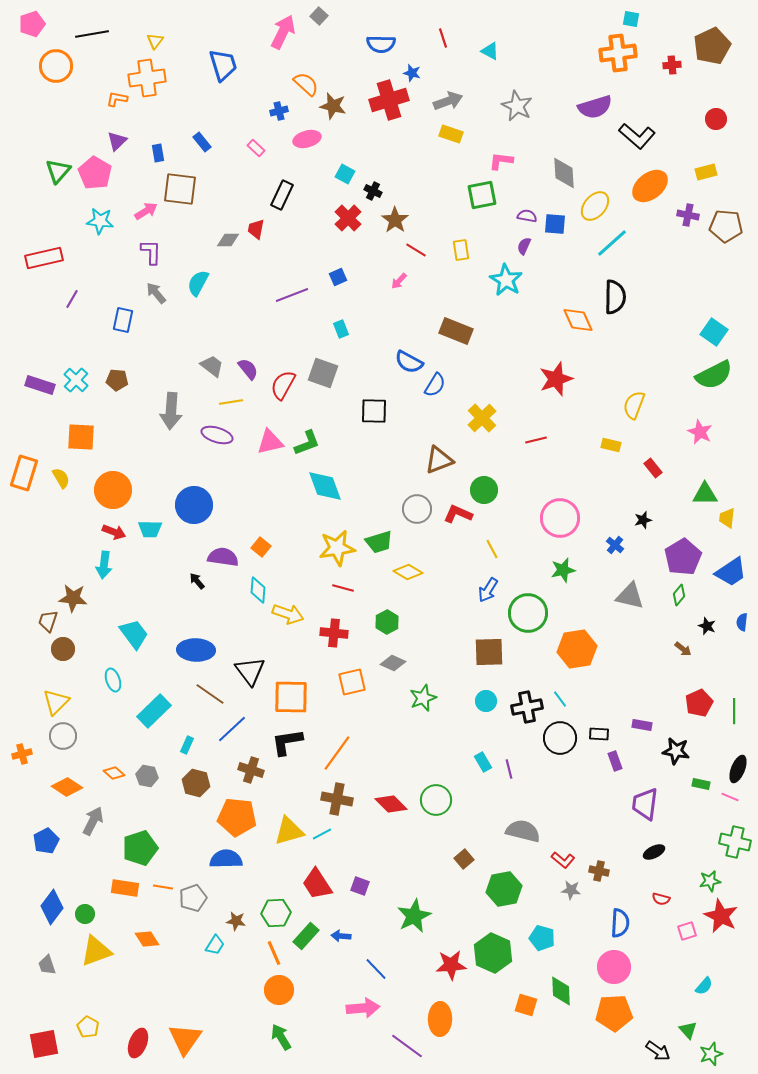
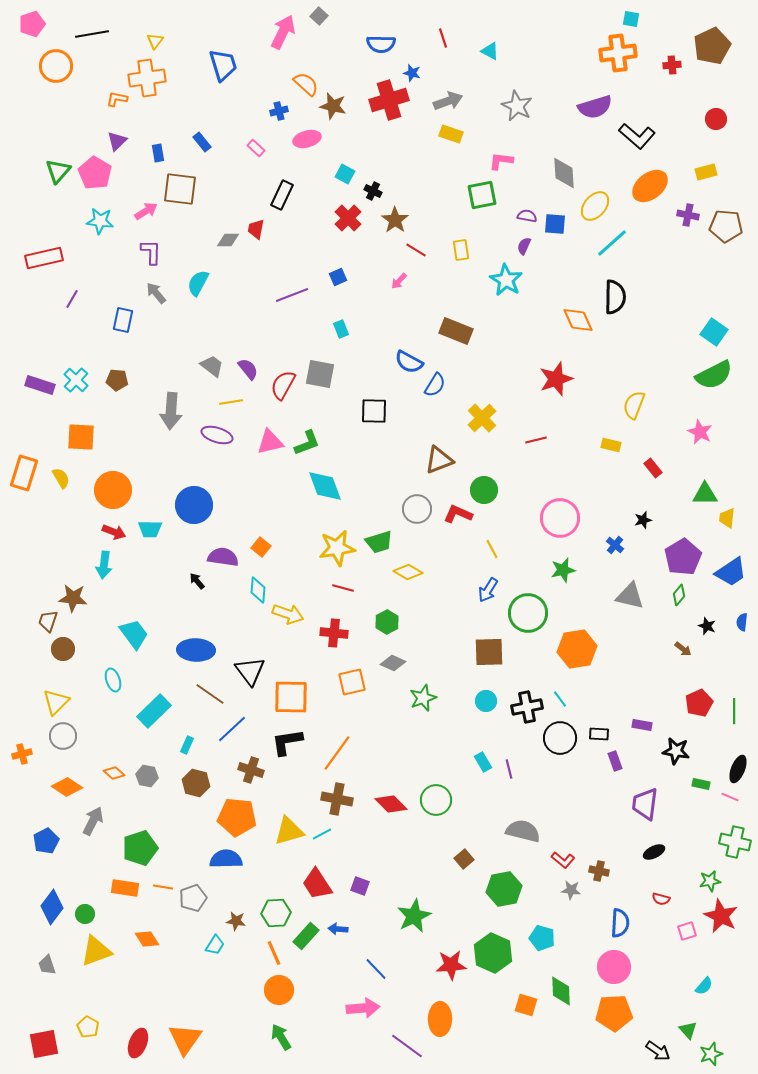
gray square at (323, 373): moved 3 px left, 1 px down; rotated 8 degrees counterclockwise
blue arrow at (341, 936): moved 3 px left, 7 px up
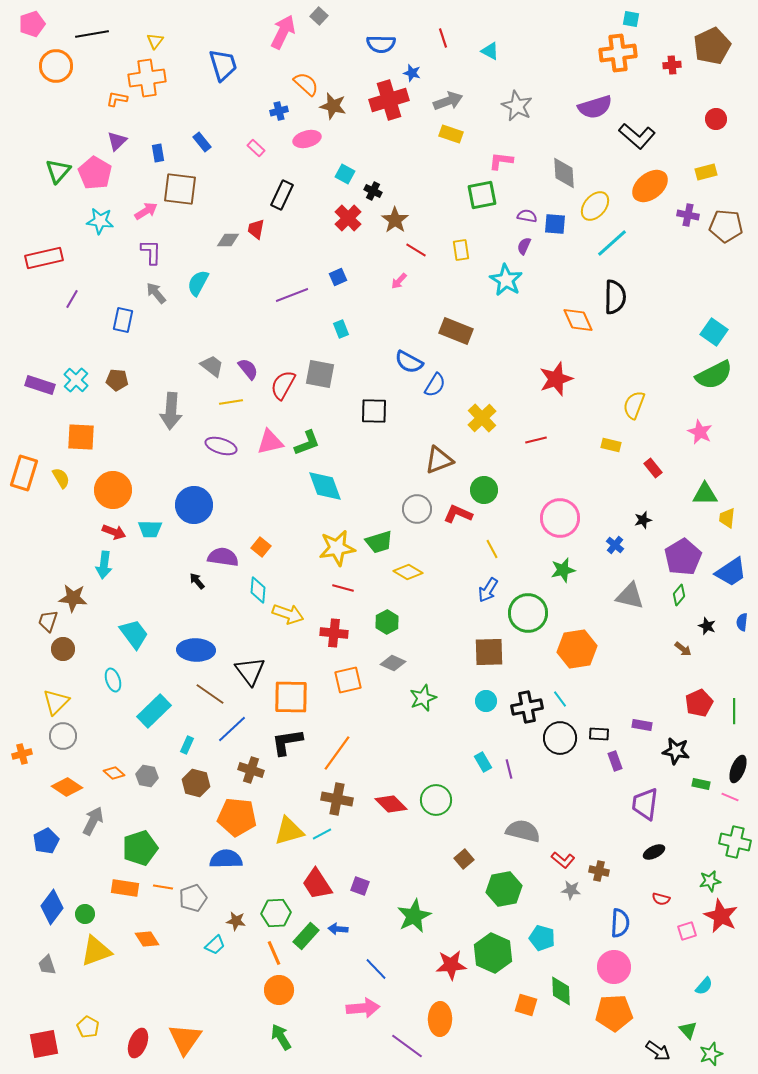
purple ellipse at (217, 435): moved 4 px right, 11 px down
orange square at (352, 682): moved 4 px left, 2 px up
cyan trapezoid at (215, 945): rotated 15 degrees clockwise
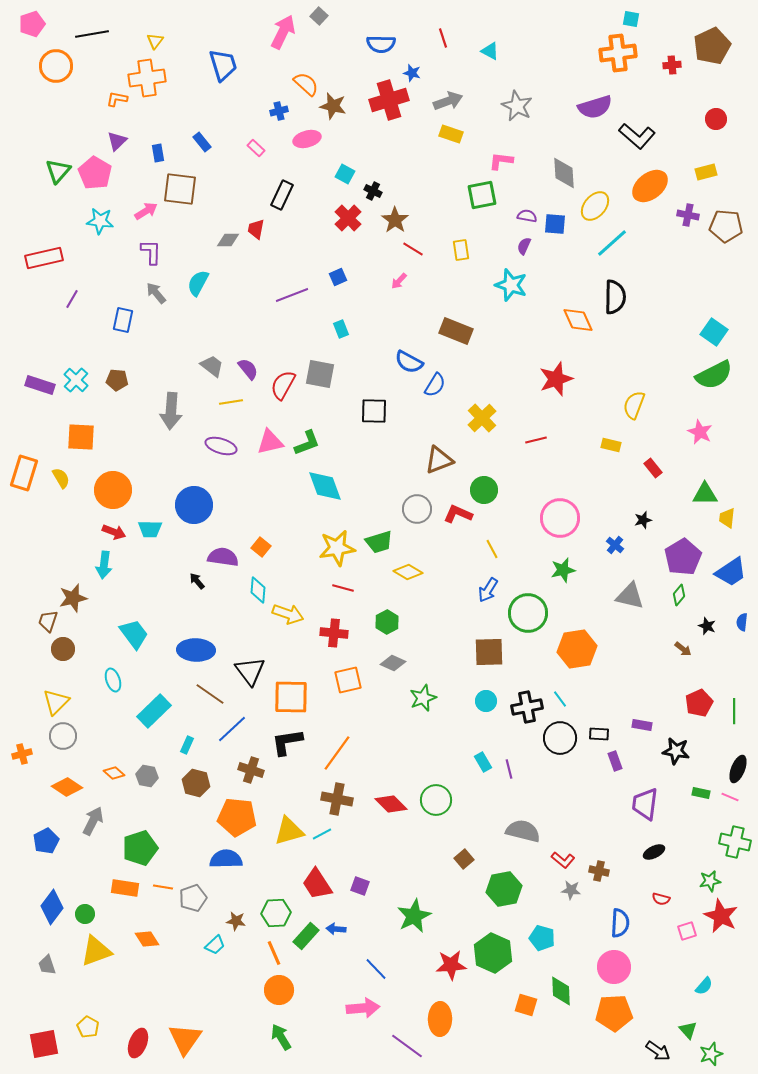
red line at (416, 250): moved 3 px left, 1 px up
cyan star at (506, 280): moved 5 px right, 5 px down; rotated 12 degrees counterclockwise
brown star at (73, 598): rotated 20 degrees counterclockwise
green rectangle at (701, 784): moved 9 px down
blue arrow at (338, 929): moved 2 px left
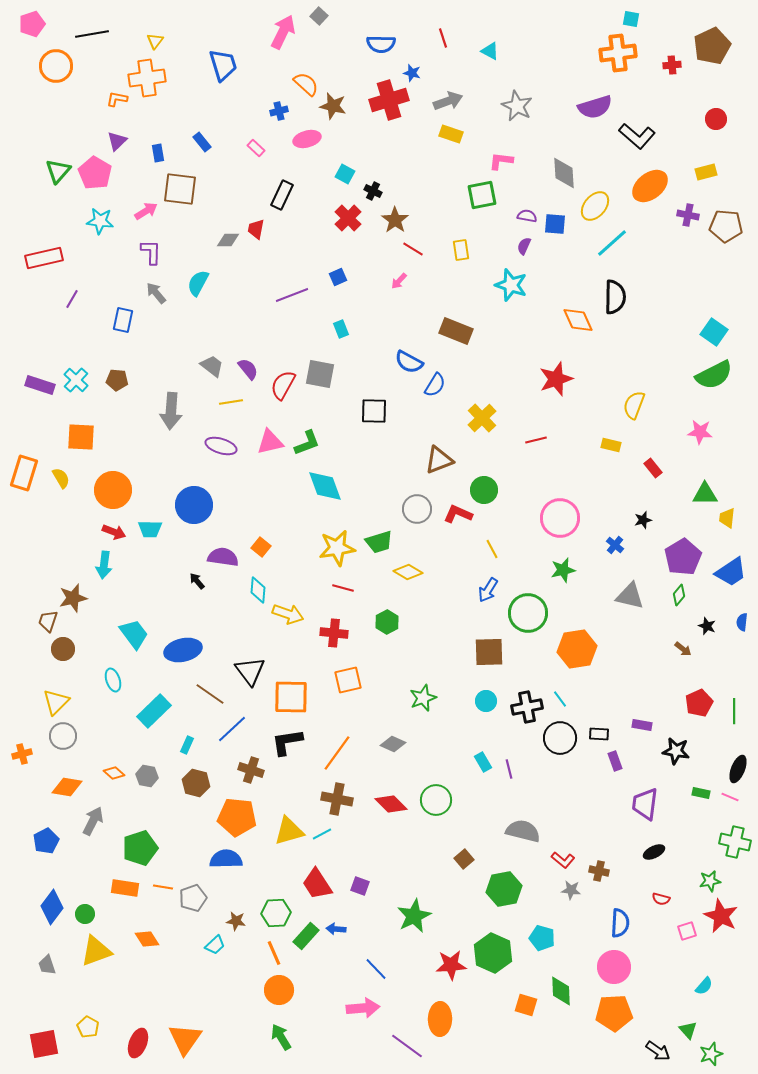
pink star at (700, 432): rotated 20 degrees counterclockwise
blue ellipse at (196, 650): moved 13 px left; rotated 15 degrees counterclockwise
gray diamond at (393, 663): moved 81 px down
orange diamond at (67, 787): rotated 24 degrees counterclockwise
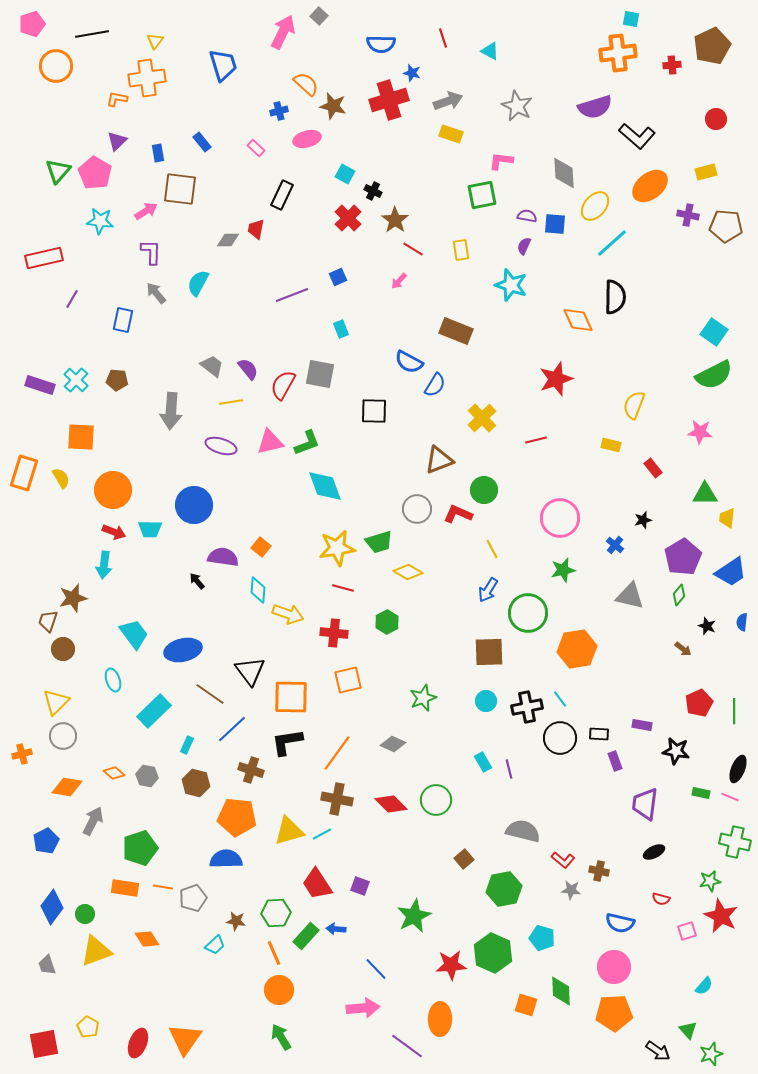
blue semicircle at (620, 923): rotated 100 degrees clockwise
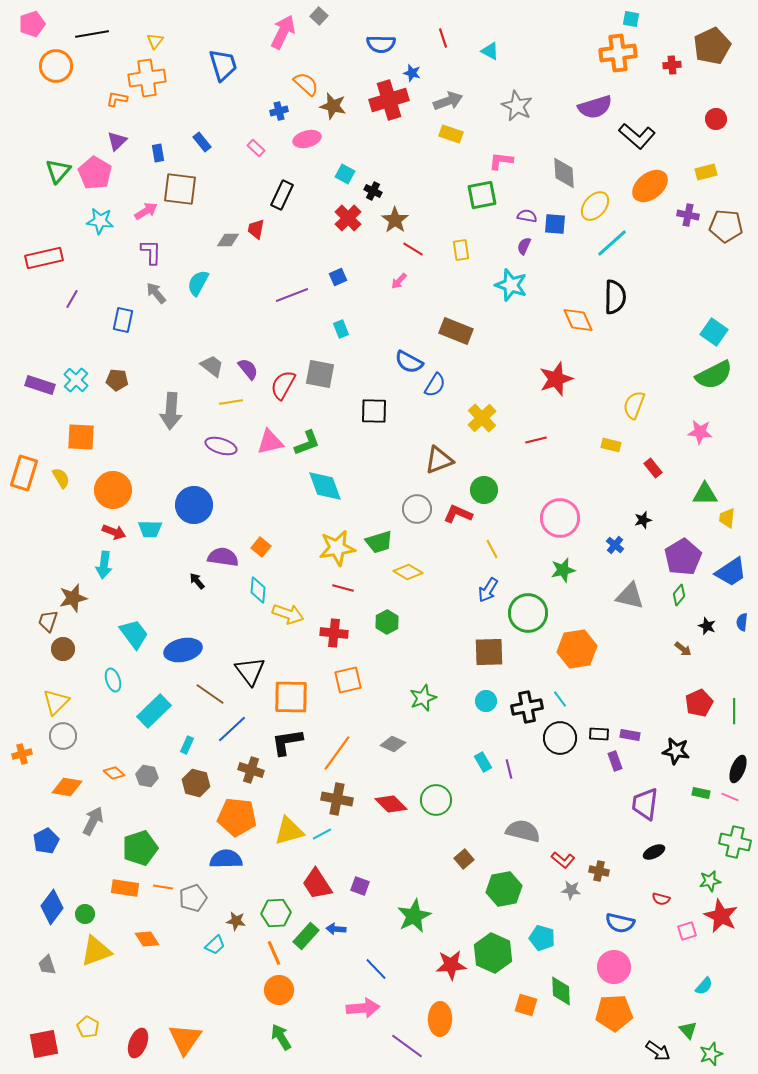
purple rectangle at (642, 725): moved 12 px left, 10 px down
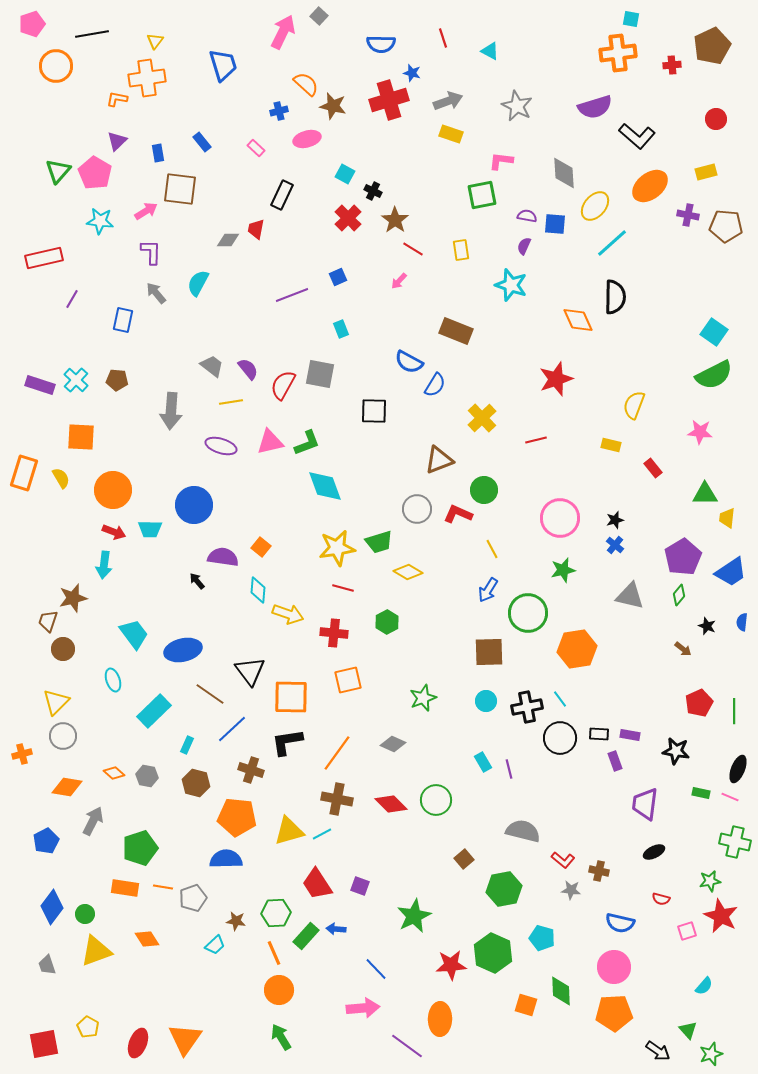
black star at (643, 520): moved 28 px left
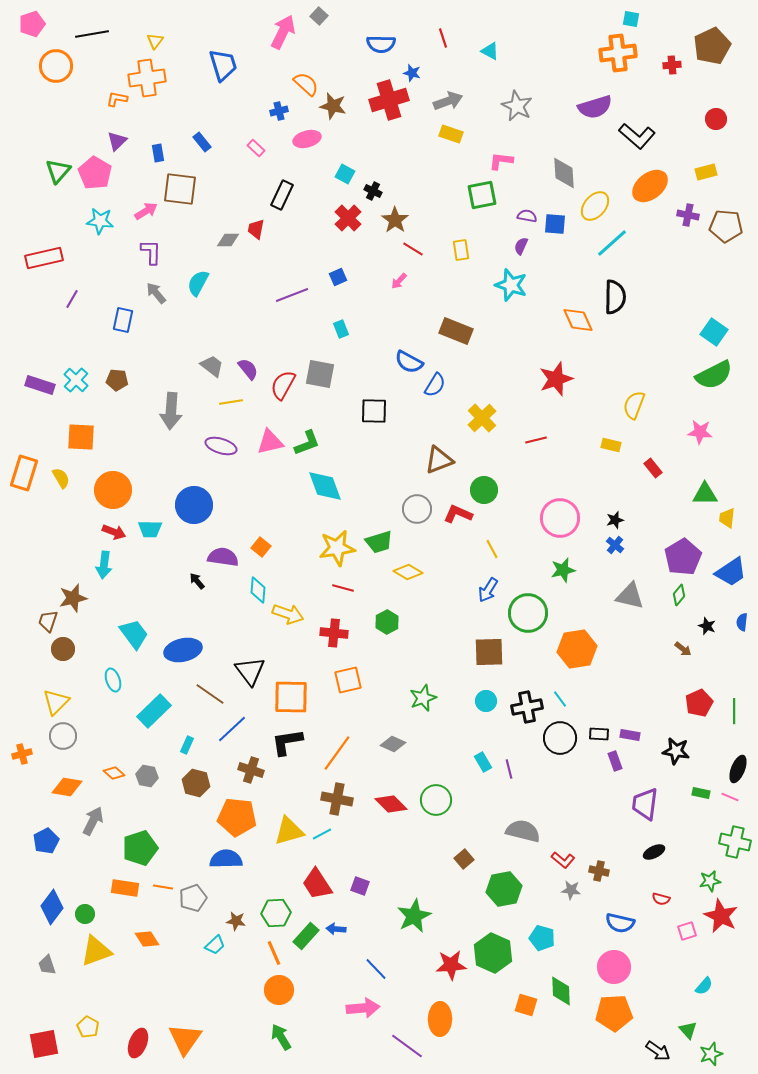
purple semicircle at (524, 246): moved 3 px left
